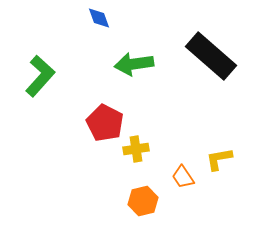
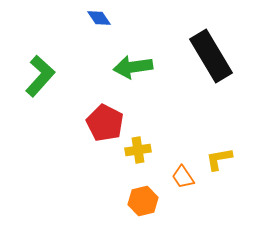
blue diamond: rotated 15 degrees counterclockwise
black rectangle: rotated 18 degrees clockwise
green arrow: moved 1 px left, 3 px down
yellow cross: moved 2 px right, 1 px down
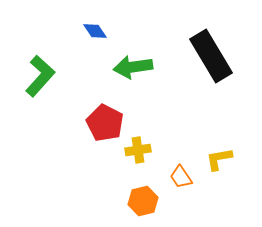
blue diamond: moved 4 px left, 13 px down
orange trapezoid: moved 2 px left
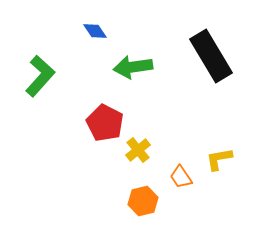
yellow cross: rotated 30 degrees counterclockwise
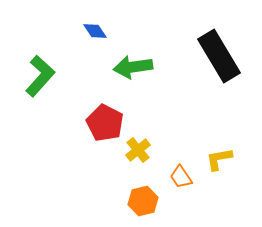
black rectangle: moved 8 px right
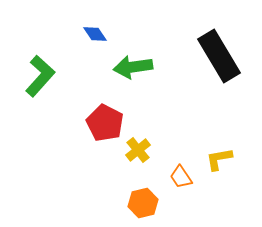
blue diamond: moved 3 px down
orange hexagon: moved 2 px down
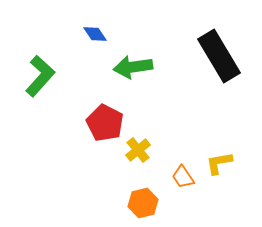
yellow L-shape: moved 4 px down
orange trapezoid: moved 2 px right
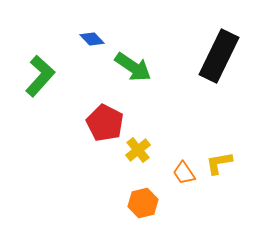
blue diamond: moved 3 px left, 5 px down; rotated 10 degrees counterclockwise
black rectangle: rotated 57 degrees clockwise
green arrow: rotated 138 degrees counterclockwise
orange trapezoid: moved 1 px right, 4 px up
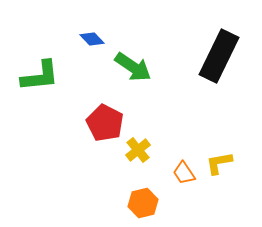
green L-shape: rotated 42 degrees clockwise
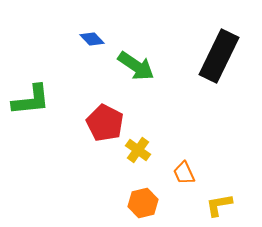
green arrow: moved 3 px right, 1 px up
green L-shape: moved 9 px left, 24 px down
yellow cross: rotated 15 degrees counterclockwise
yellow L-shape: moved 42 px down
orange trapezoid: rotated 10 degrees clockwise
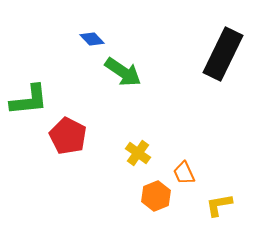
black rectangle: moved 4 px right, 2 px up
green arrow: moved 13 px left, 6 px down
green L-shape: moved 2 px left
red pentagon: moved 37 px left, 13 px down
yellow cross: moved 3 px down
orange hexagon: moved 13 px right, 7 px up; rotated 8 degrees counterclockwise
